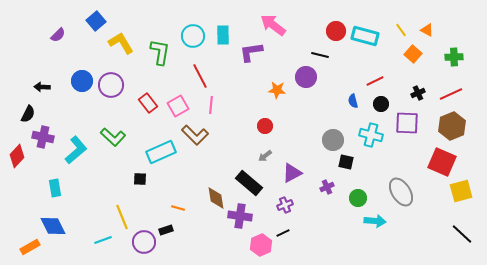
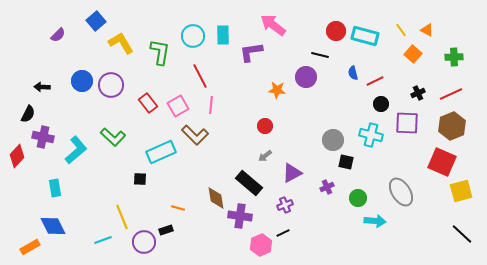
blue semicircle at (353, 101): moved 28 px up
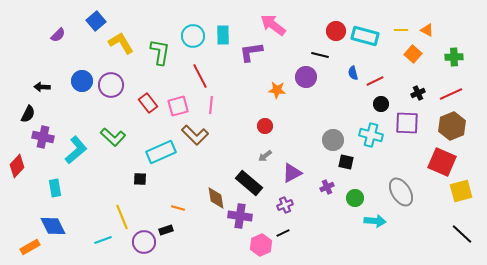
yellow line at (401, 30): rotated 56 degrees counterclockwise
pink square at (178, 106): rotated 15 degrees clockwise
red diamond at (17, 156): moved 10 px down
green circle at (358, 198): moved 3 px left
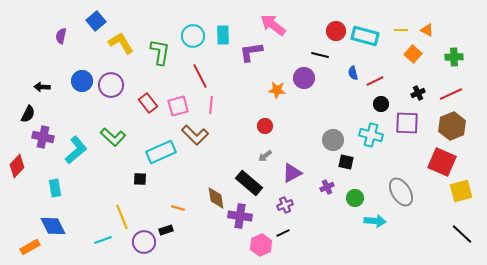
purple semicircle at (58, 35): moved 3 px right, 1 px down; rotated 147 degrees clockwise
purple circle at (306, 77): moved 2 px left, 1 px down
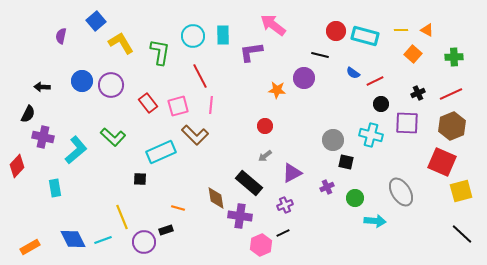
blue semicircle at (353, 73): rotated 40 degrees counterclockwise
blue diamond at (53, 226): moved 20 px right, 13 px down
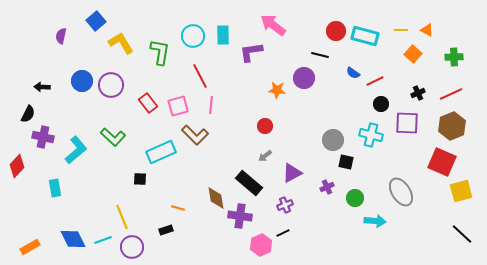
purple circle at (144, 242): moved 12 px left, 5 px down
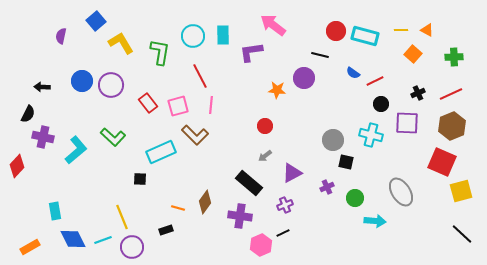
cyan rectangle at (55, 188): moved 23 px down
brown diamond at (216, 198): moved 11 px left, 4 px down; rotated 45 degrees clockwise
